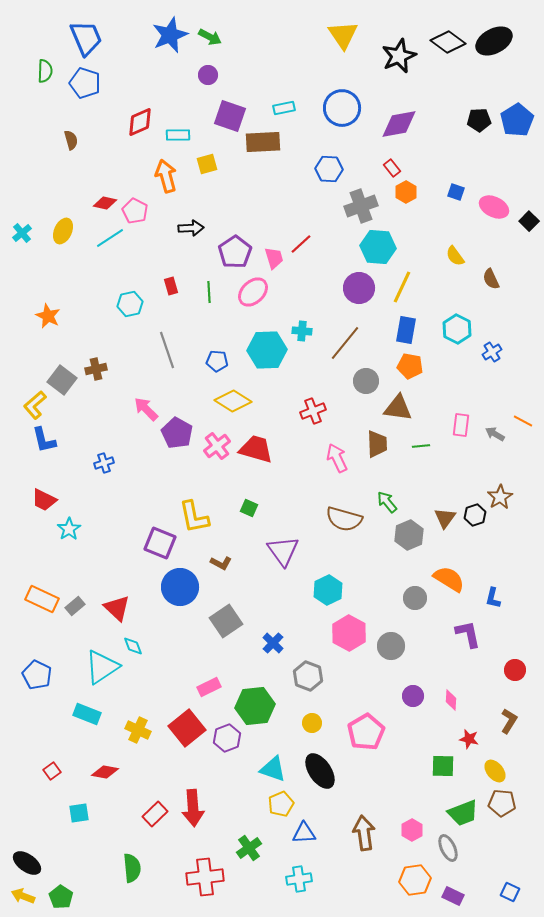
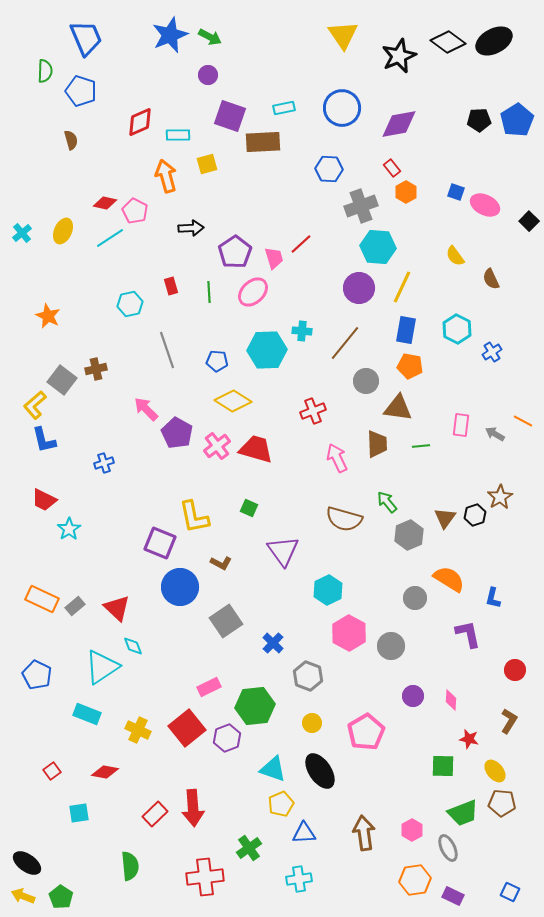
blue pentagon at (85, 83): moved 4 px left, 8 px down
pink ellipse at (494, 207): moved 9 px left, 2 px up
green semicircle at (132, 868): moved 2 px left, 2 px up
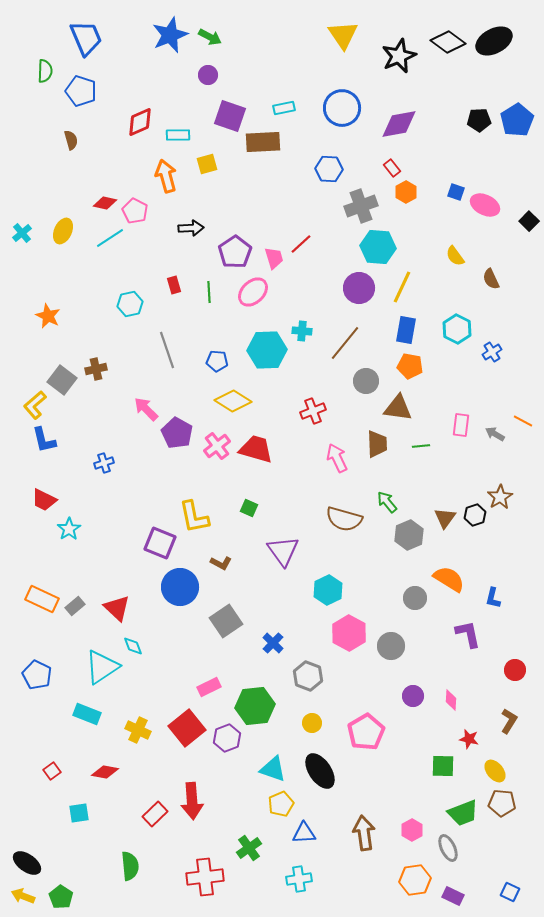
red rectangle at (171, 286): moved 3 px right, 1 px up
red arrow at (193, 808): moved 1 px left, 7 px up
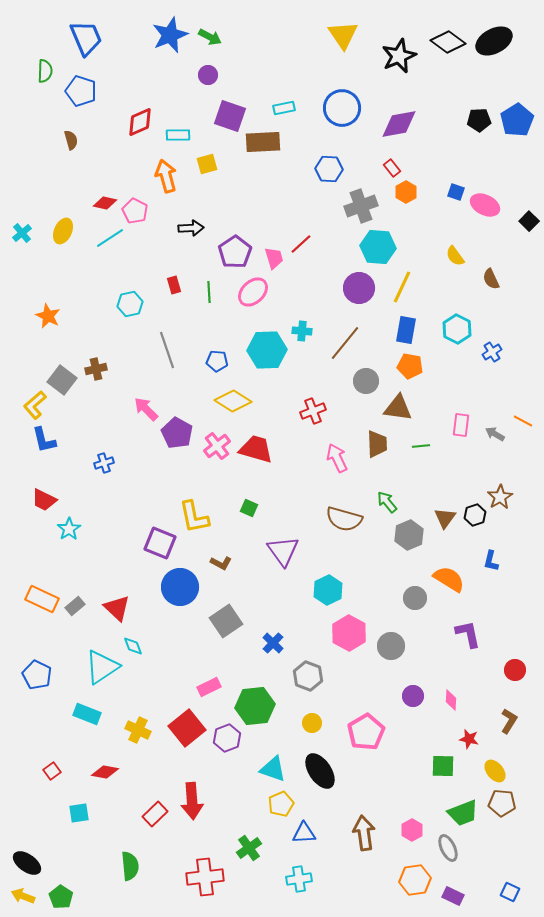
blue L-shape at (493, 598): moved 2 px left, 37 px up
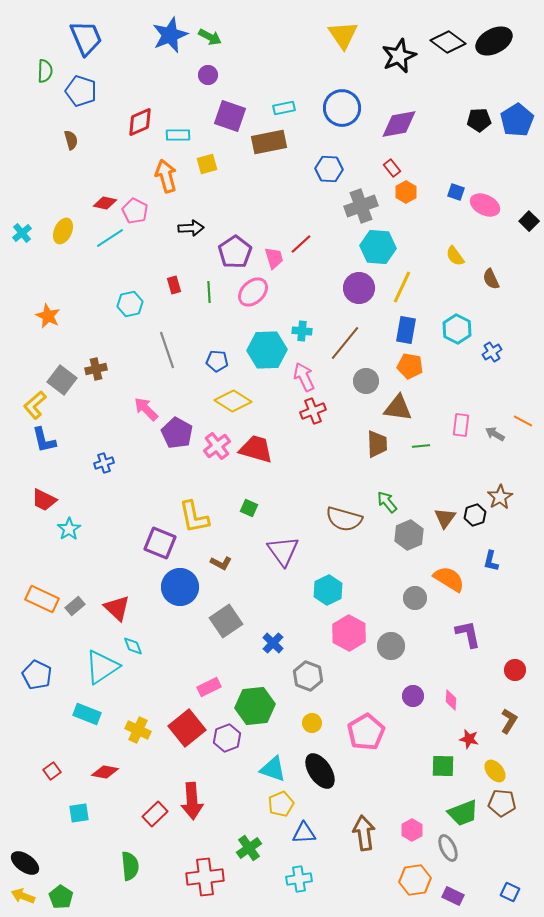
brown rectangle at (263, 142): moved 6 px right; rotated 8 degrees counterclockwise
pink arrow at (337, 458): moved 33 px left, 81 px up
black ellipse at (27, 863): moved 2 px left
